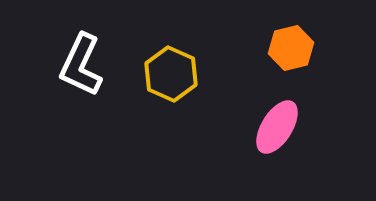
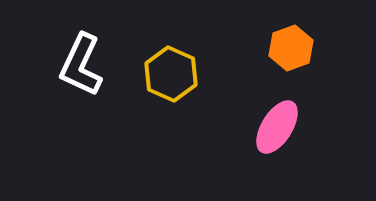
orange hexagon: rotated 6 degrees counterclockwise
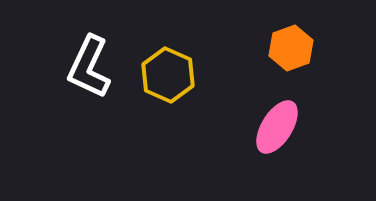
white L-shape: moved 8 px right, 2 px down
yellow hexagon: moved 3 px left, 1 px down
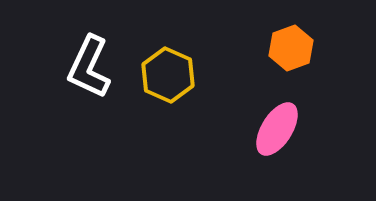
pink ellipse: moved 2 px down
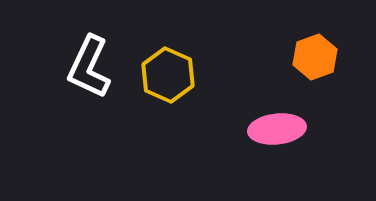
orange hexagon: moved 24 px right, 9 px down
pink ellipse: rotated 52 degrees clockwise
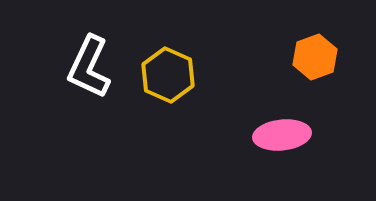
pink ellipse: moved 5 px right, 6 px down
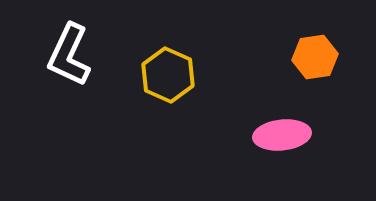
orange hexagon: rotated 12 degrees clockwise
white L-shape: moved 20 px left, 12 px up
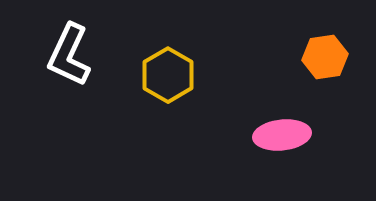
orange hexagon: moved 10 px right
yellow hexagon: rotated 6 degrees clockwise
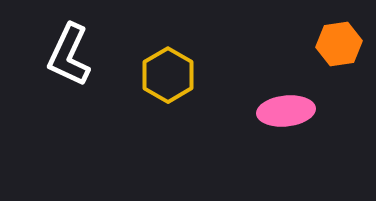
orange hexagon: moved 14 px right, 13 px up
pink ellipse: moved 4 px right, 24 px up
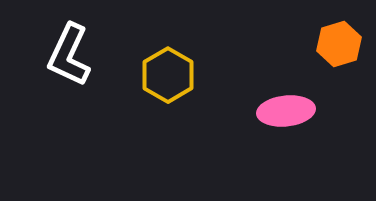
orange hexagon: rotated 9 degrees counterclockwise
